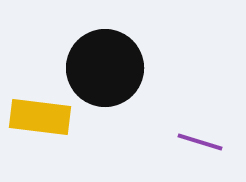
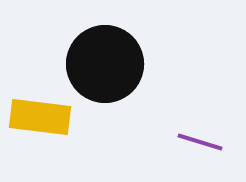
black circle: moved 4 px up
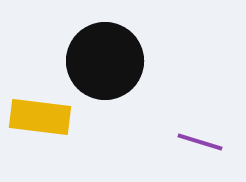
black circle: moved 3 px up
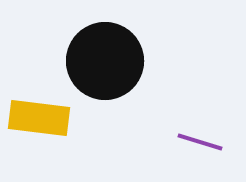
yellow rectangle: moved 1 px left, 1 px down
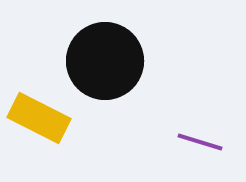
yellow rectangle: rotated 20 degrees clockwise
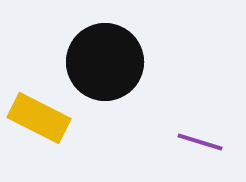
black circle: moved 1 px down
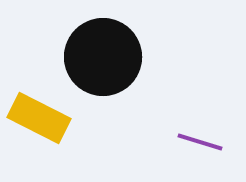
black circle: moved 2 px left, 5 px up
